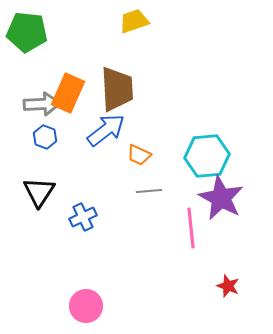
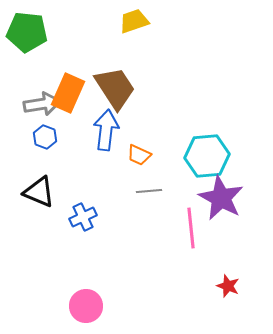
brown trapezoid: moved 2 px left, 1 px up; rotated 30 degrees counterclockwise
gray arrow: rotated 6 degrees counterclockwise
blue arrow: rotated 45 degrees counterclockwise
black triangle: rotated 40 degrees counterclockwise
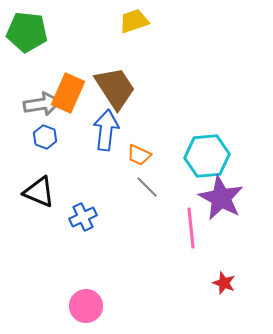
gray line: moved 2 px left, 4 px up; rotated 50 degrees clockwise
red star: moved 4 px left, 3 px up
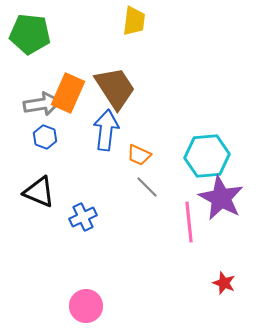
yellow trapezoid: rotated 116 degrees clockwise
green pentagon: moved 3 px right, 2 px down
pink line: moved 2 px left, 6 px up
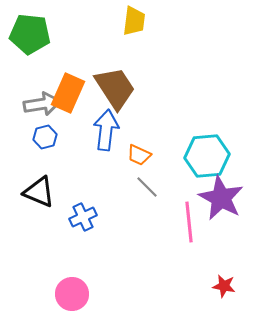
blue hexagon: rotated 25 degrees clockwise
red star: moved 3 px down; rotated 10 degrees counterclockwise
pink circle: moved 14 px left, 12 px up
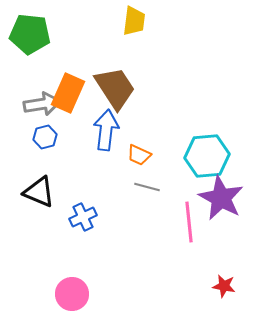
gray line: rotated 30 degrees counterclockwise
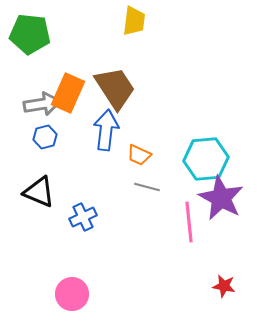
cyan hexagon: moved 1 px left, 3 px down
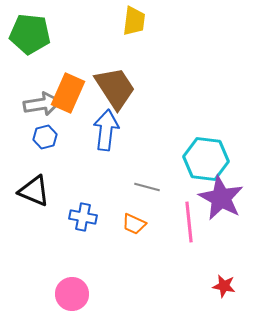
orange trapezoid: moved 5 px left, 69 px down
cyan hexagon: rotated 12 degrees clockwise
black triangle: moved 5 px left, 1 px up
blue cross: rotated 36 degrees clockwise
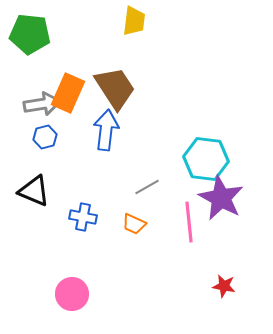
gray line: rotated 45 degrees counterclockwise
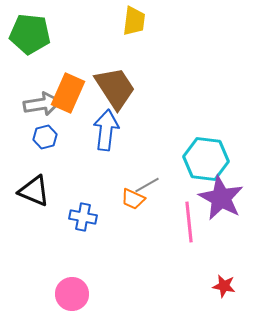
gray line: moved 2 px up
orange trapezoid: moved 1 px left, 25 px up
